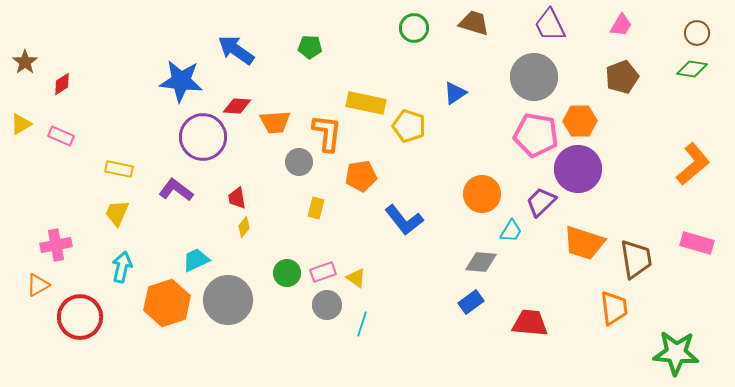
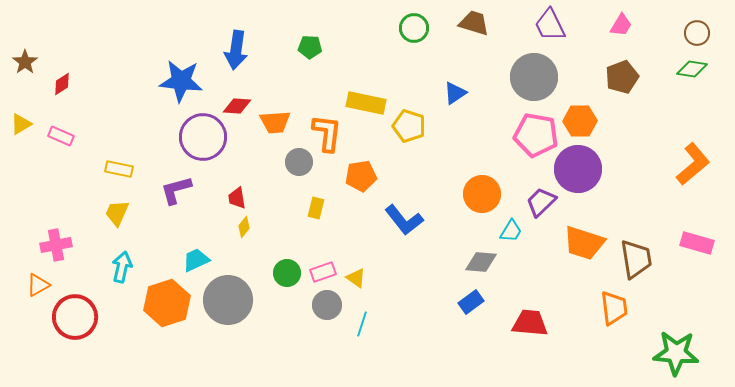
blue arrow at (236, 50): rotated 117 degrees counterclockwise
purple L-shape at (176, 190): rotated 52 degrees counterclockwise
red circle at (80, 317): moved 5 px left
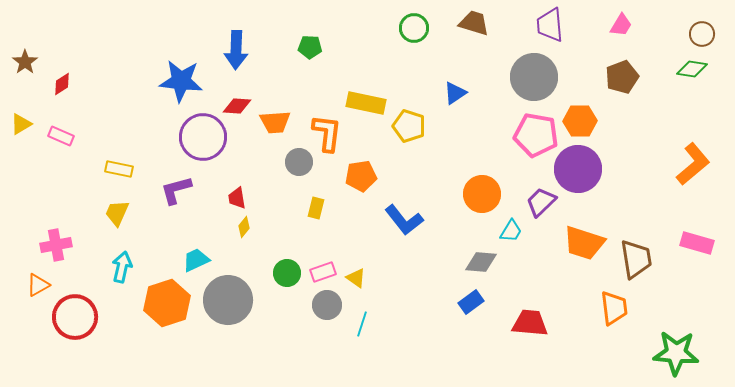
purple trapezoid at (550, 25): rotated 21 degrees clockwise
brown circle at (697, 33): moved 5 px right, 1 px down
blue arrow at (236, 50): rotated 6 degrees counterclockwise
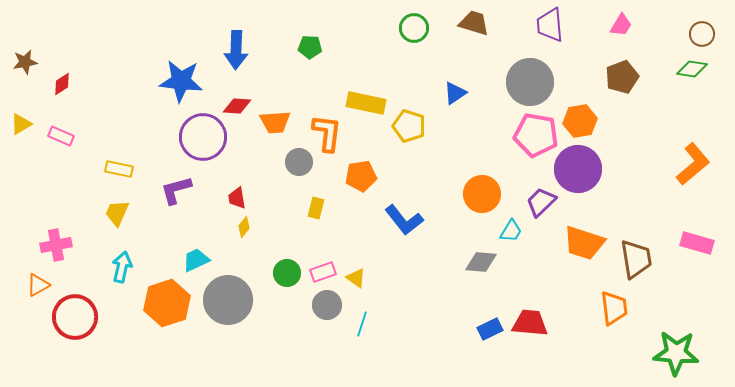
brown star at (25, 62): rotated 25 degrees clockwise
gray circle at (534, 77): moved 4 px left, 5 px down
orange hexagon at (580, 121): rotated 8 degrees counterclockwise
blue rectangle at (471, 302): moved 19 px right, 27 px down; rotated 10 degrees clockwise
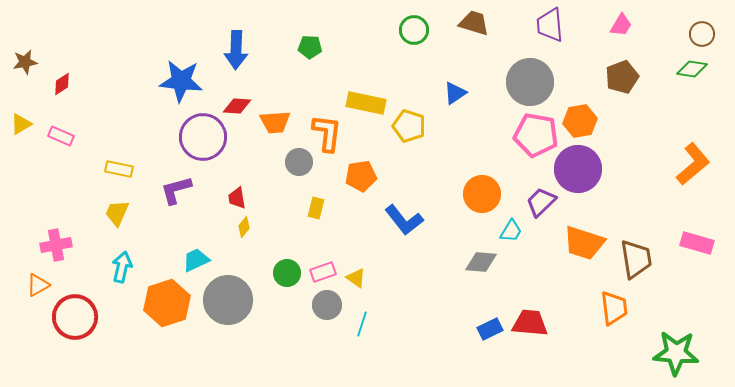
green circle at (414, 28): moved 2 px down
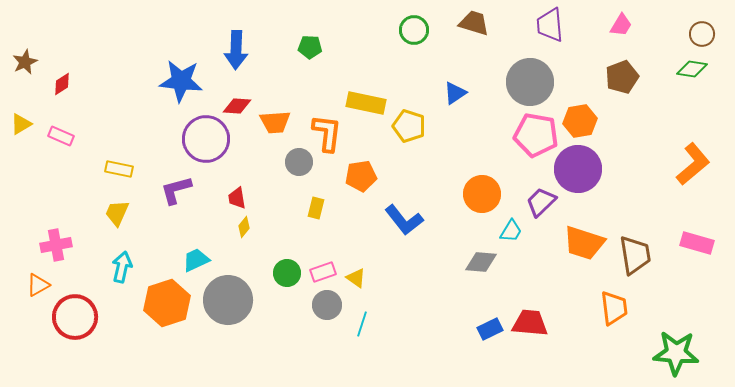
brown star at (25, 62): rotated 15 degrees counterclockwise
purple circle at (203, 137): moved 3 px right, 2 px down
brown trapezoid at (636, 259): moved 1 px left, 4 px up
